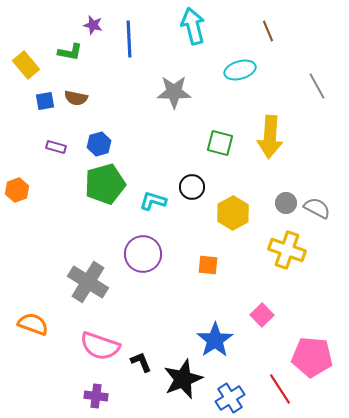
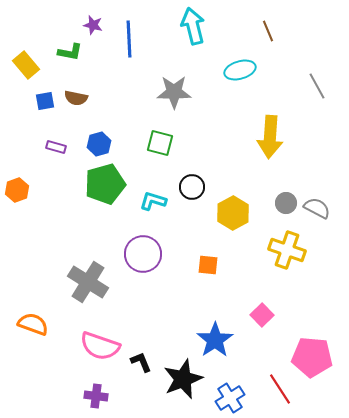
green square: moved 60 px left
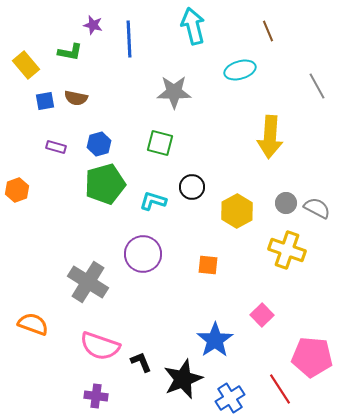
yellow hexagon: moved 4 px right, 2 px up
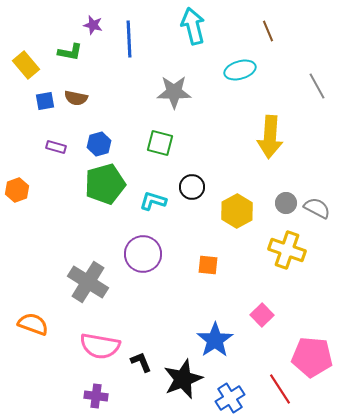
pink semicircle: rotated 9 degrees counterclockwise
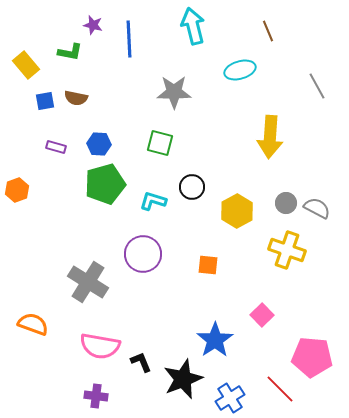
blue hexagon: rotated 20 degrees clockwise
red line: rotated 12 degrees counterclockwise
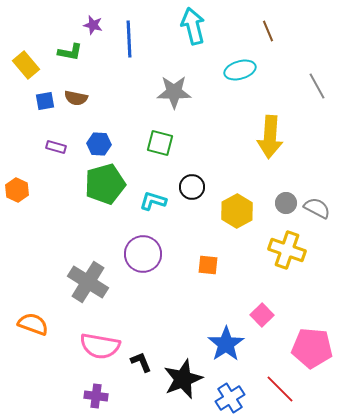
orange hexagon: rotated 15 degrees counterclockwise
blue star: moved 11 px right, 4 px down
pink pentagon: moved 9 px up
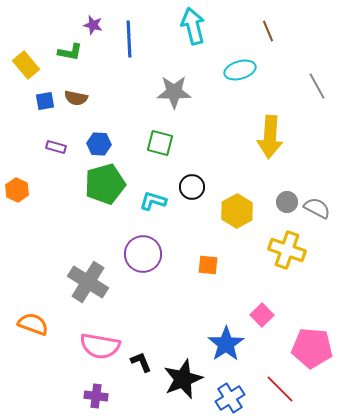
gray circle: moved 1 px right, 1 px up
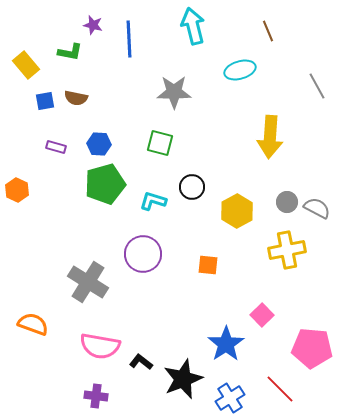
yellow cross: rotated 30 degrees counterclockwise
black L-shape: rotated 30 degrees counterclockwise
